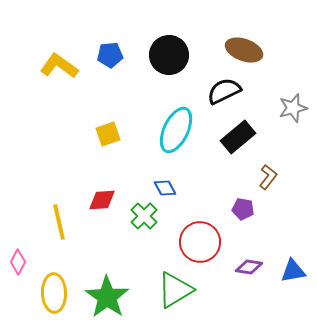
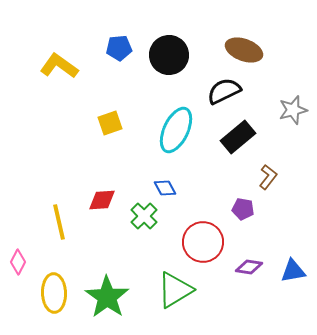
blue pentagon: moved 9 px right, 7 px up
gray star: moved 2 px down
yellow square: moved 2 px right, 11 px up
red circle: moved 3 px right
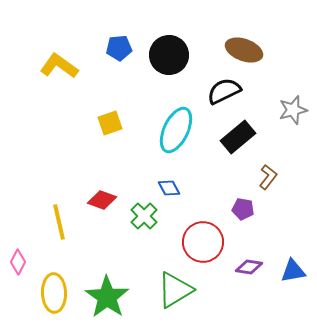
blue diamond: moved 4 px right
red diamond: rotated 24 degrees clockwise
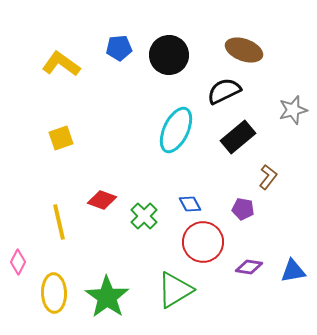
yellow L-shape: moved 2 px right, 2 px up
yellow square: moved 49 px left, 15 px down
blue diamond: moved 21 px right, 16 px down
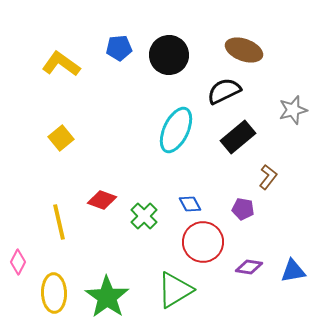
yellow square: rotated 20 degrees counterclockwise
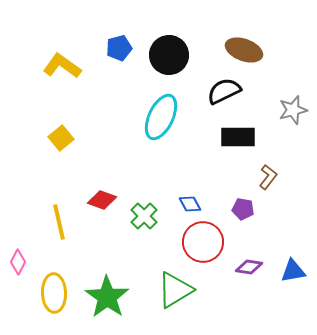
blue pentagon: rotated 10 degrees counterclockwise
yellow L-shape: moved 1 px right, 2 px down
cyan ellipse: moved 15 px left, 13 px up
black rectangle: rotated 40 degrees clockwise
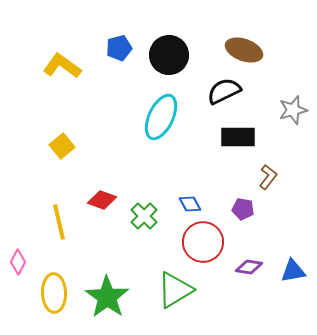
yellow square: moved 1 px right, 8 px down
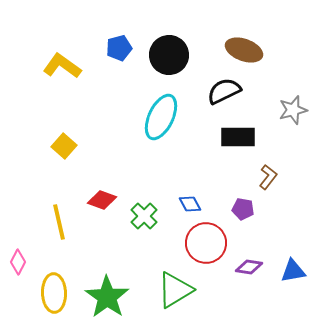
yellow square: moved 2 px right; rotated 10 degrees counterclockwise
red circle: moved 3 px right, 1 px down
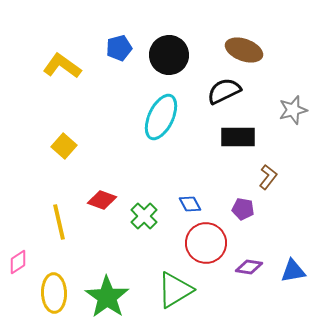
pink diamond: rotated 30 degrees clockwise
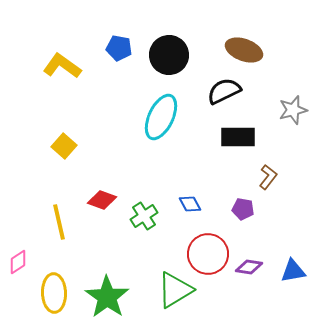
blue pentagon: rotated 25 degrees clockwise
green cross: rotated 12 degrees clockwise
red circle: moved 2 px right, 11 px down
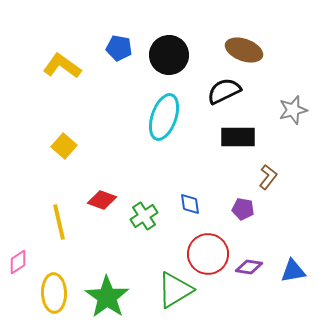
cyan ellipse: moved 3 px right; rotated 6 degrees counterclockwise
blue diamond: rotated 20 degrees clockwise
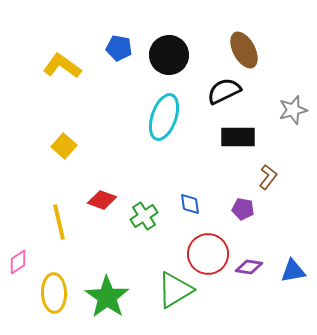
brown ellipse: rotated 42 degrees clockwise
